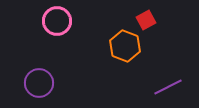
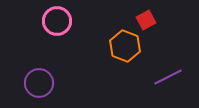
purple line: moved 10 px up
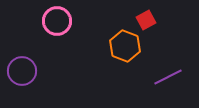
purple circle: moved 17 px left, 12 px up
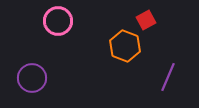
pink circle: moved 1 px right
purple circle: moved 10 px right, 7 px down
purple line: rotated 40 degrees counterclockwise
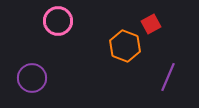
red square: moved 5 px right, 4 px down
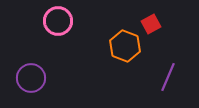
purple circle: moved 1 px left
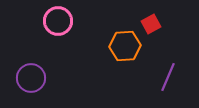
orange hexagon: rotated 24 degrees counterclockwise
